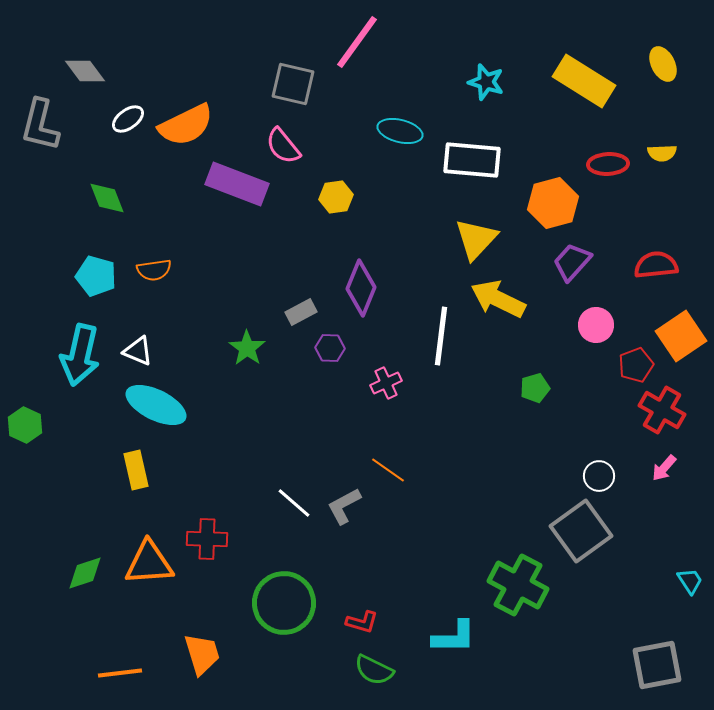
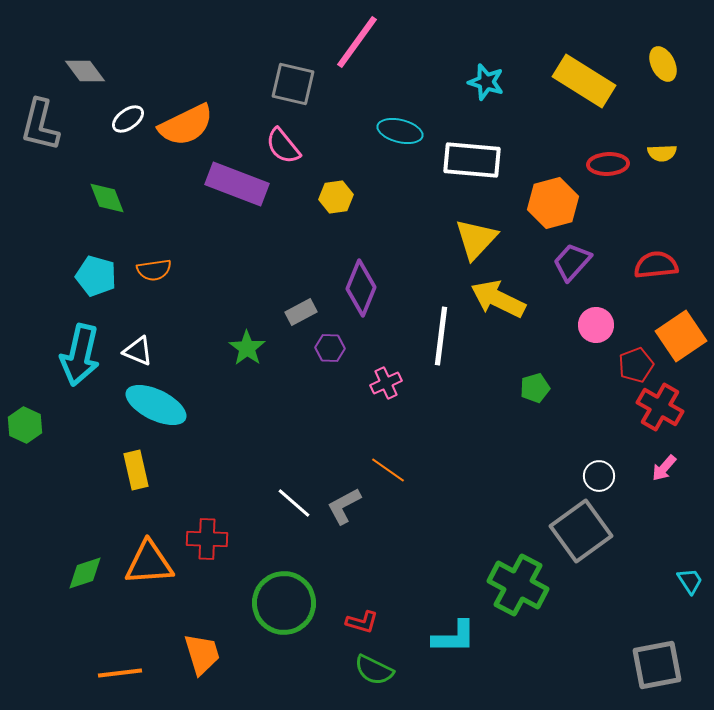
red cross at (662, 410): moved 2 px left, 3 px up
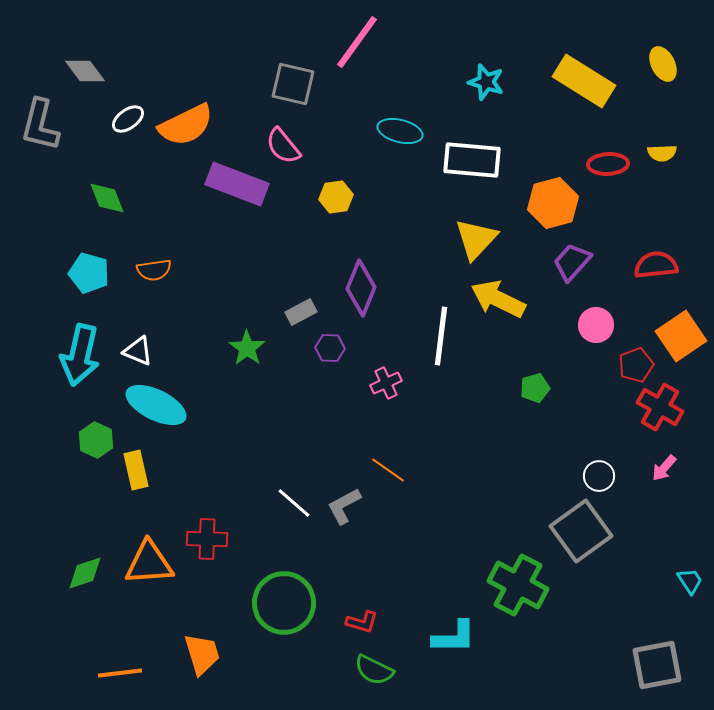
cyan pentagon at (96, 276): moved 7 px left, 3 px up
green hexagon at (25, 425): moved 71 px right, 15 px down
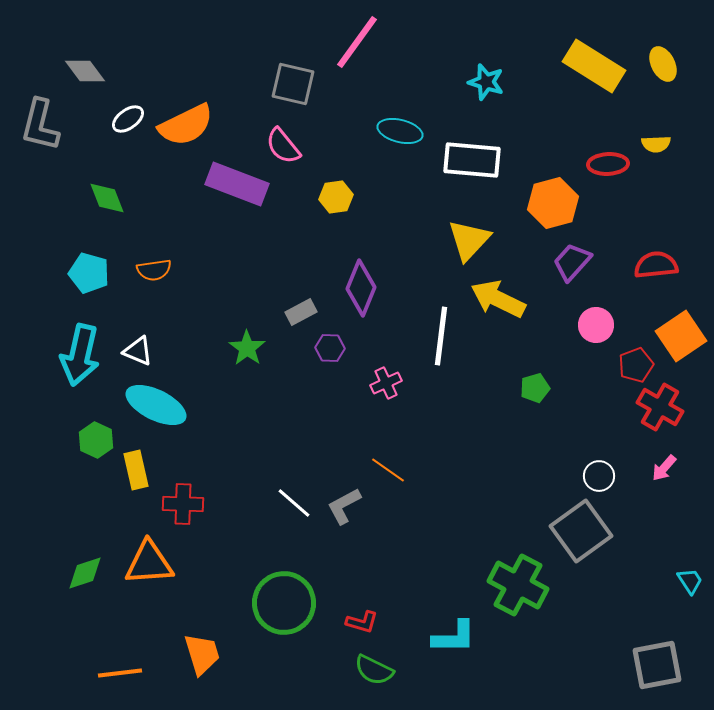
yellow rectangle at (584, 81): moved 10 px right, 15 px up
yellow semicircle at (662, 153): moved 6 px left, 9 px up
yellow triangle at (476, 239): moved 7 px left, 1 px down
red cross at (207, 539): moved 24 px left, 35 px up
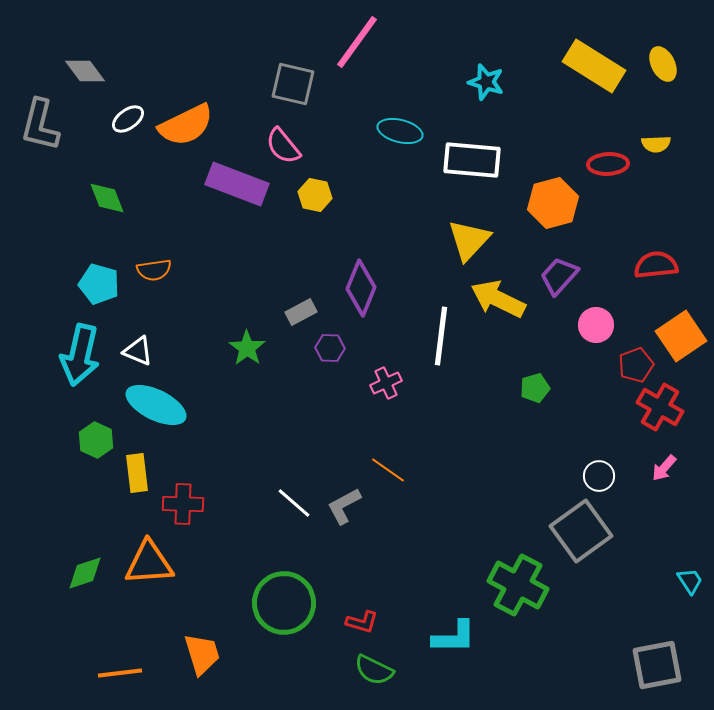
yellow hexagon at (336, 197): moved 21 px left, 2 px up; rotated 20 degrees clockwise
purple trapezoid at (572, 262): moved 13 px left, 14 px down
cyan pentagon at (89, 273): moved 10 px right, 11 px down
yellow rectangle at (136, 470): moved 1 px right, 3 px down; rotated 6 degrees clockwise
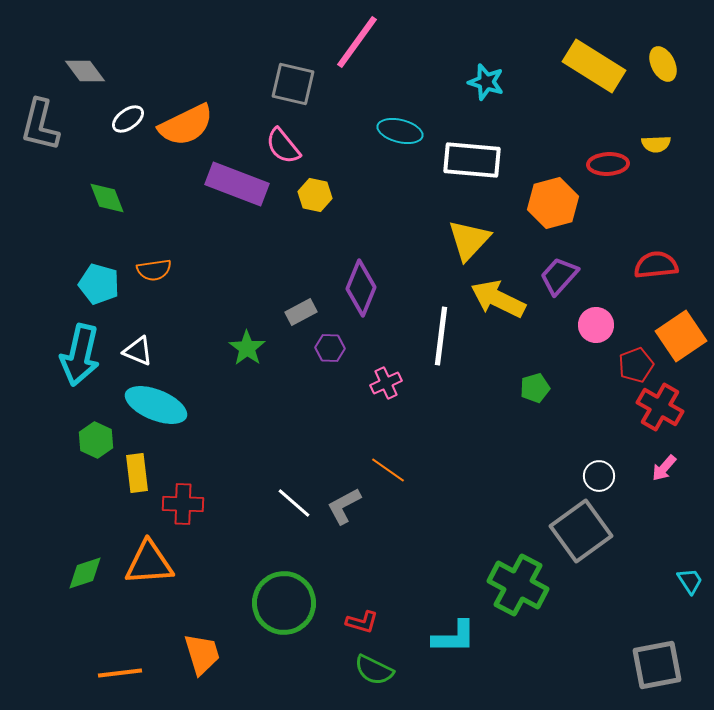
cyan ellipse at (156, 405): rotated 4 degrees counterclockwise
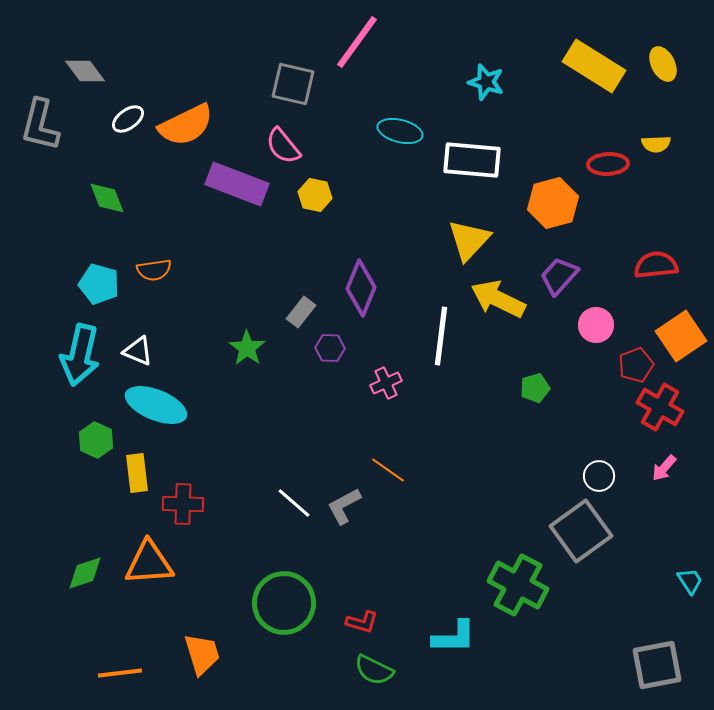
gray rectangle at (301, 312): rotated 24 degrees counterclockwise
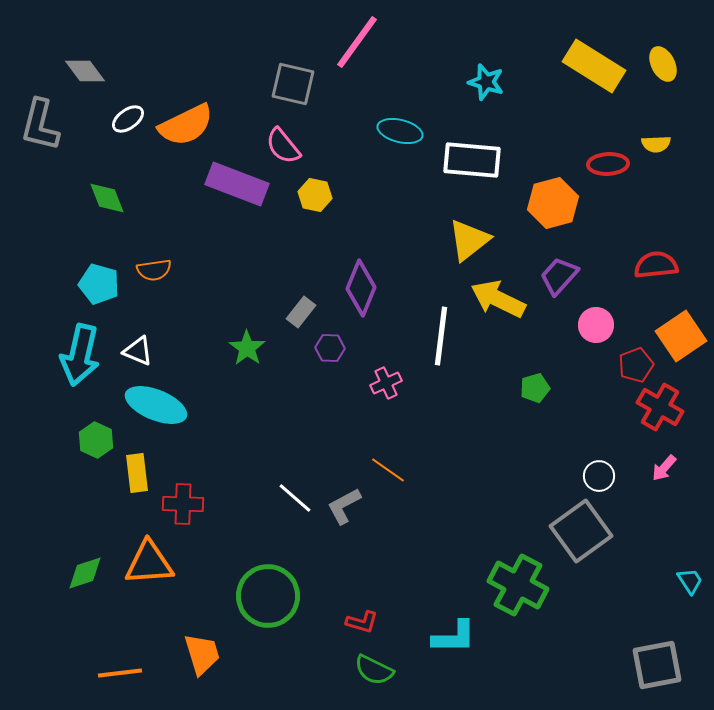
yellow triangle at (469, 240): rotated 9 degrees clockwise
white line at (294, 503): moved 1 px right, 5 px up
green circle at (284, 603): moved 16 px left, 7 px up
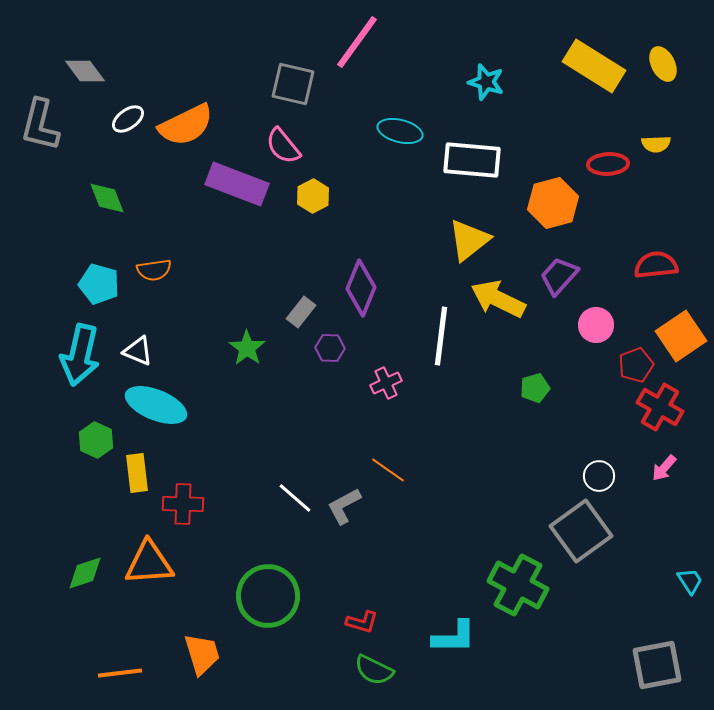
yellow hexagon at (315, 195): moved 2 px left, 1 px down; rotated 20 degrees clockwise
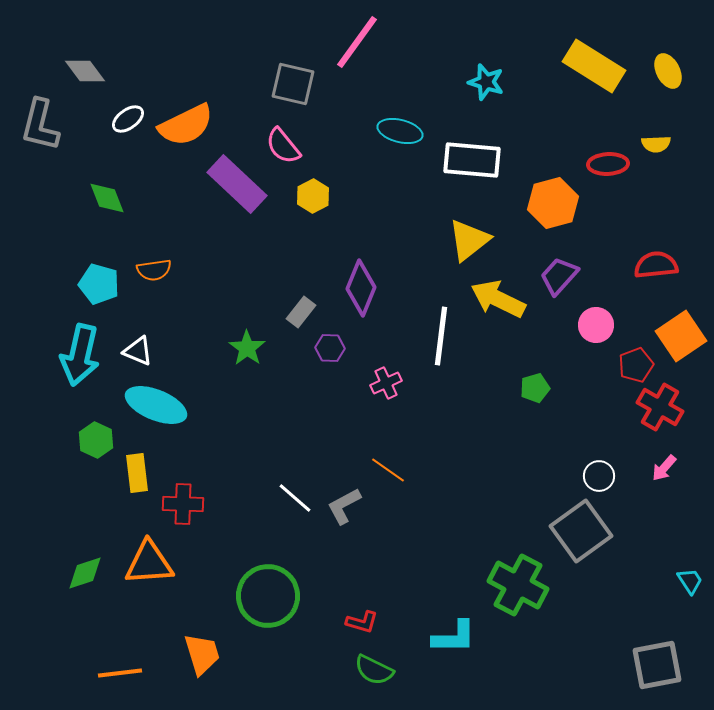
yellow ellipse at (663, 64): moved 5 px right, 7 px down
purple rectangle at (237, 184): rotated 22 degrees clockwise
